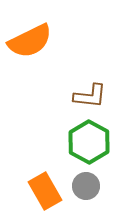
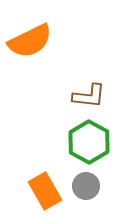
brown L-shape: moved 1 px left
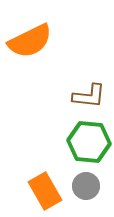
green hexagon: rotated 24 degrees counterclockwise
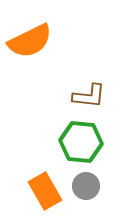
green hexagon: moved 8 px left
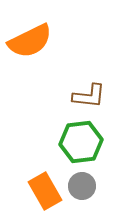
green hexagon: rotated 12 degrees counterclockwise
gray circle: moved 4 px left
